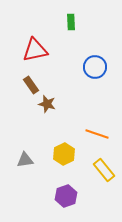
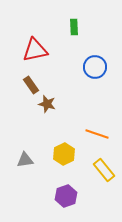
green rectangle: moved 3 px right, 5 px down
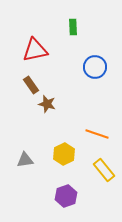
green rectangle: moved 1 px left
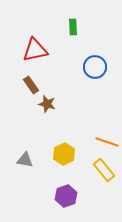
orange line: moved 10 px right, 8 px down
gray triangle: rotated 18 degrees clockwise
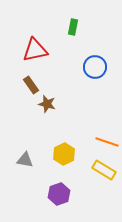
green rectangle: rotated 14 degrees clockwise
yellow rectangle: rotated 20 degrees counterclockwise
purple hexagon: moved 7 px left, 2 px up
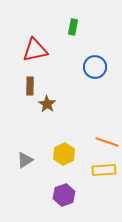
brown rectangle: moved 1 px left, 1 px down; rotated 36 degrees clockwise
brown star: rotated 18 degrees clockwise
gray triangle: rotated 42 degrees counterclockwise
yellow rectangle: rotated 35 degrees counterclockwise
purple hexagon: moved 5 px right, 1 px down
